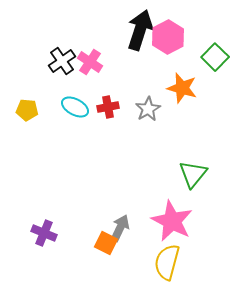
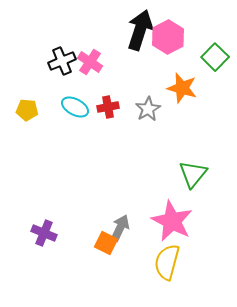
black cross: rotated 12 degrees clockwise
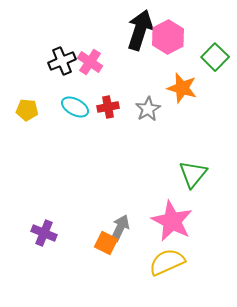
yellow semicircle: rotated 51 degrees clockwise
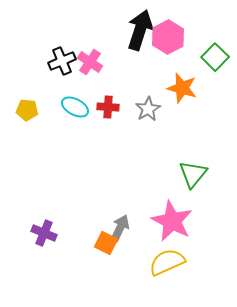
red cross: rotated 15 degrees clockwise
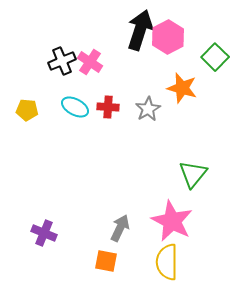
orange square: moved 18 px down; rotated 15 degrees counterclockwise
yellow semicircle: rotated 66 degrees counterclockwise
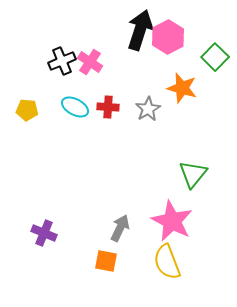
yellow semicircle: rotated 21 degrees counterclockwise
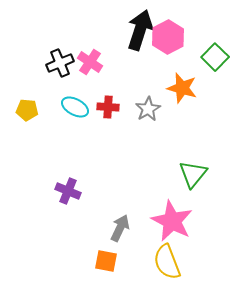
black cross: moved 2 px left, 2 px down
purple cross: moved 24 px right, 42 px up
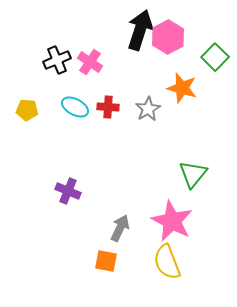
black cross: moved 3 px left, 3 px up
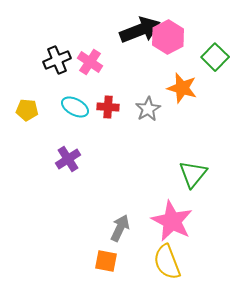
black arrow: rotated 51 degrees clockwise
purple cross: moved 32 px up; rotated 35 degrees clockwise
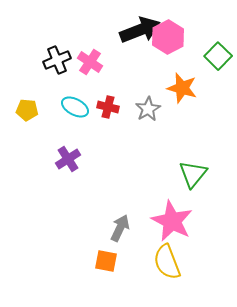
green square: moved 3 px right, 1 px up
red cross: rotated 10 degrees clockwise
